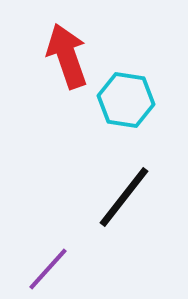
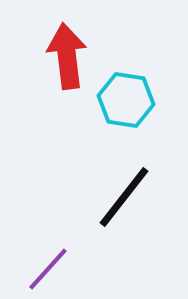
red arrow: rotated 12 degrees clockwise
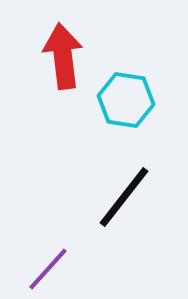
red arrow: moved 4 px left
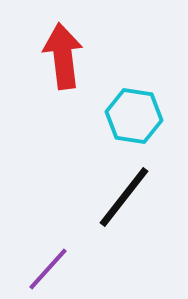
cyan hexagon: moved 8 px right, 16 px down
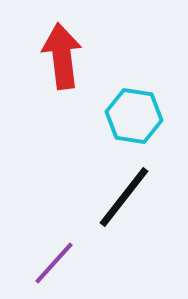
red arrow: moved 1 px left
purple line: moved 6 px right, 6 px up
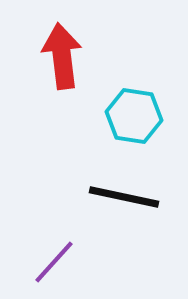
black line: rotated 64 degrees clockwise
purple line: moved 1 px up
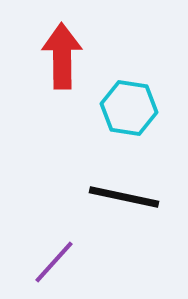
red arrow: rotated 6 degrees clockwise
cyan hexagon: moved 5 px left, 8 px up
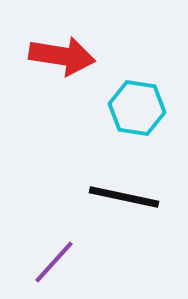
red arrow: rotated 100 degrees clockwise
cyan hexagon: moved 8 px right
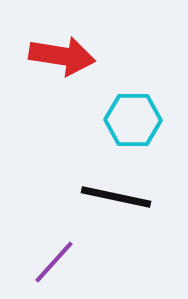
cyan hexagon: moved 4 px left, 12 px down; rotated 8 degrees counterclockwise
black line: moved 8 px left
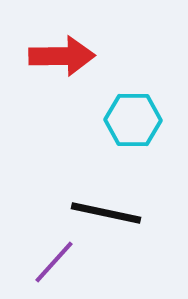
red arrow: rotated 10 degrees counterclockwise
black line: moved 10 px left, 16 px down
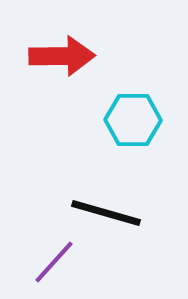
black line: rotated 4 degrees clockwise
